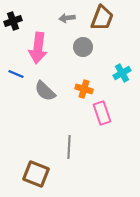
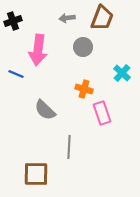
pink arrow: moved 2 px down
cyan cross: rotated 18 degrees counterclockwise
gray semicircle: moved 19 px down
brown square: rotated 20 degrees counterclockwise
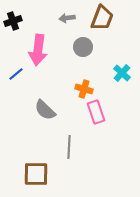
blue line: rotated 63 degrees counterclockwise
pink rectangle: moved 6 px left, 1 px up
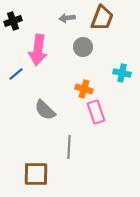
cyan cross: rotated 30 degrees counterclockwise
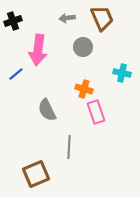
brown trapezoid: rotated 44 degrees counterclockwise
gray semicircle: moved 2 px right; rotated 20 degrees clockwise
brown square: rotated 24 degrees counterclockwise
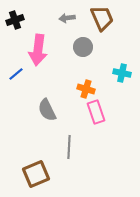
black cross: moved 2 px right, 1 px up
orange cross: moved 2 px right
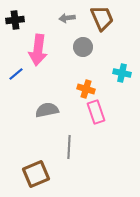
black cross: rotated 12 degrees clockwise
gray semicircle: rotated 105 degrees clockwise
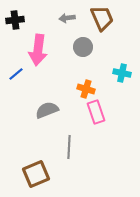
gray semicircle: rotated 10 degrees counterclockwise
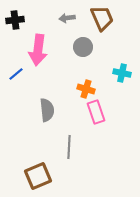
gray semicircle: rotated 105 degrees clockwise
brown square: moved 2 px right, 2 px down
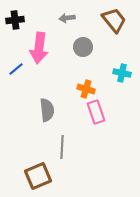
brown trapezoid: moved 12 px right, 2 px down; rotated 16 degrees counterclockwise
pink arrow: moved 1 px right, 2 px up
blue line: moved 5 px up
gray line: moved 7 px left
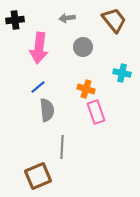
blue line: moved 22 px right, 18 px down
